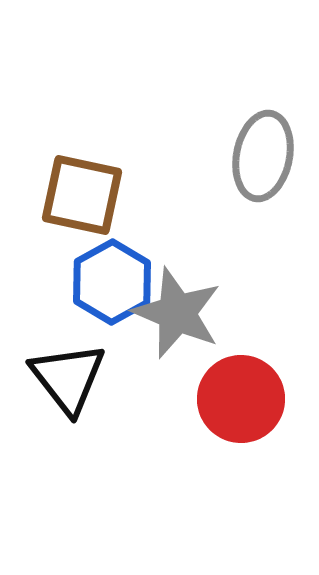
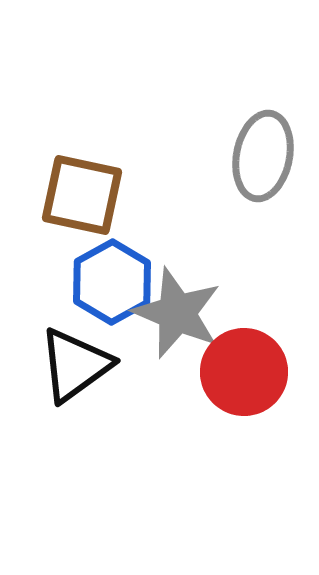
black triangle: moved 7 px right, 13 px up; rotated 32 degrees clockwise
red circle: moved 3 px right, 27 px up
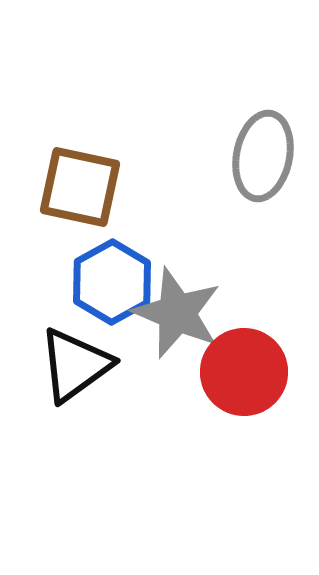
brown square: moved 2 px left, 8 px up
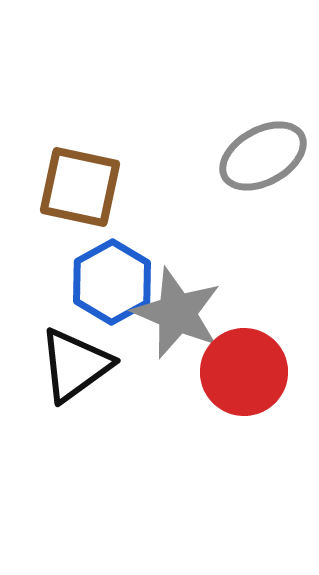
gray ellipse: rotated 50 degrees clockwise
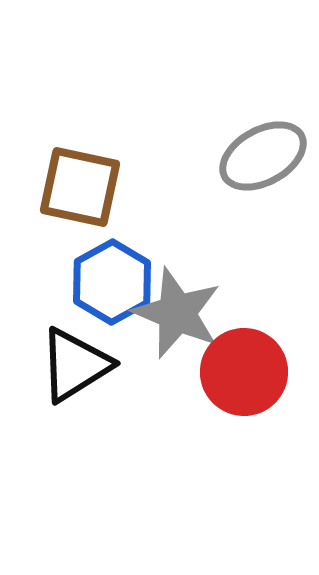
black triangle: rotated 4 degrees clockwise
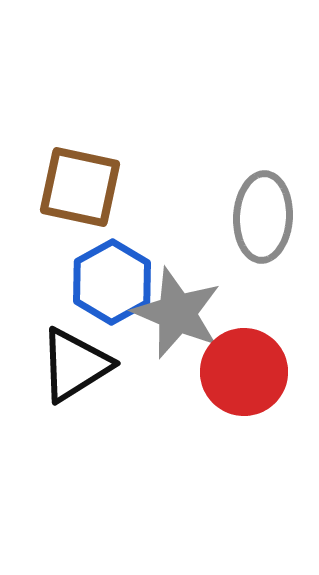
gray ellipse: moved 61 px down; rotated 58 degrees counterclockwise
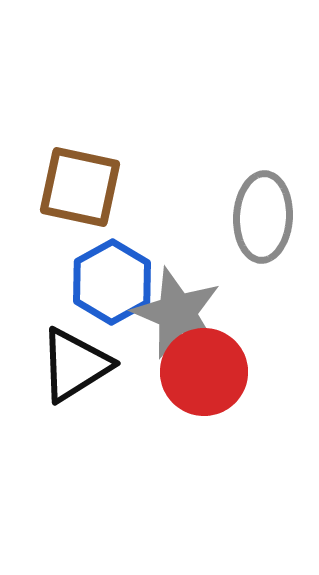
red circle: moved 40 px left
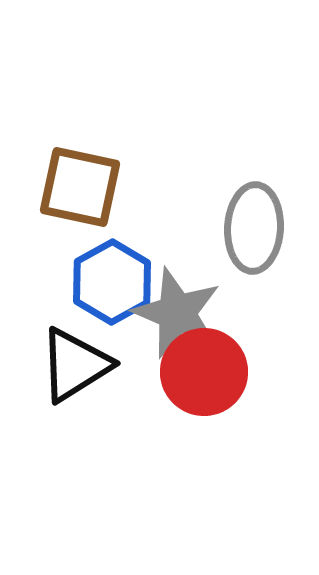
gray ellipse: moved 9 px left, 11 px down
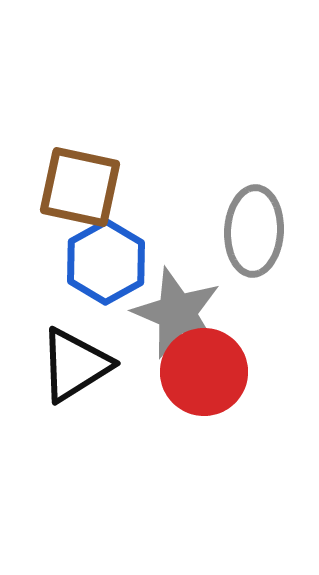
gray ellipse: moved 3 px down
blue hexagon: moved 6 px left, 20 px up
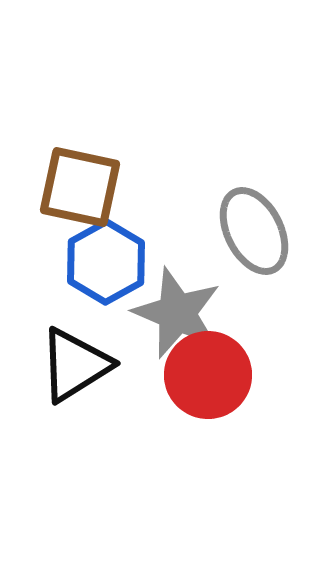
gray ellipse: rotated 30 degrees counterclockwise
red circle: moved 4 px right, 3 px down
